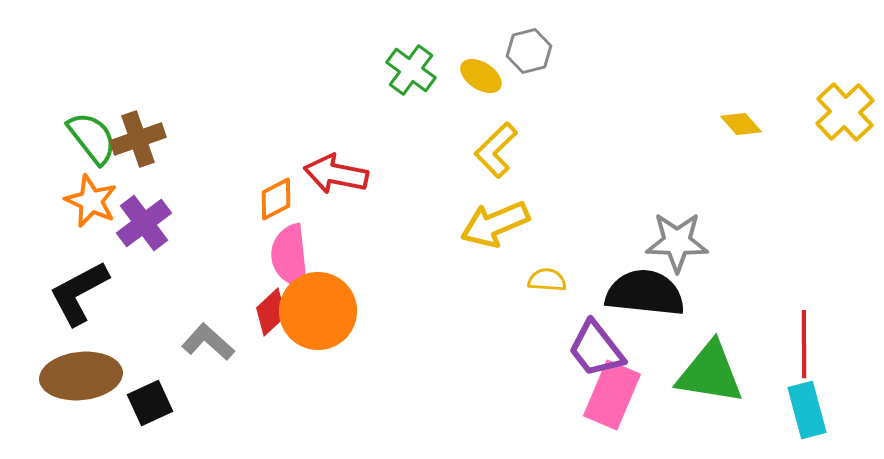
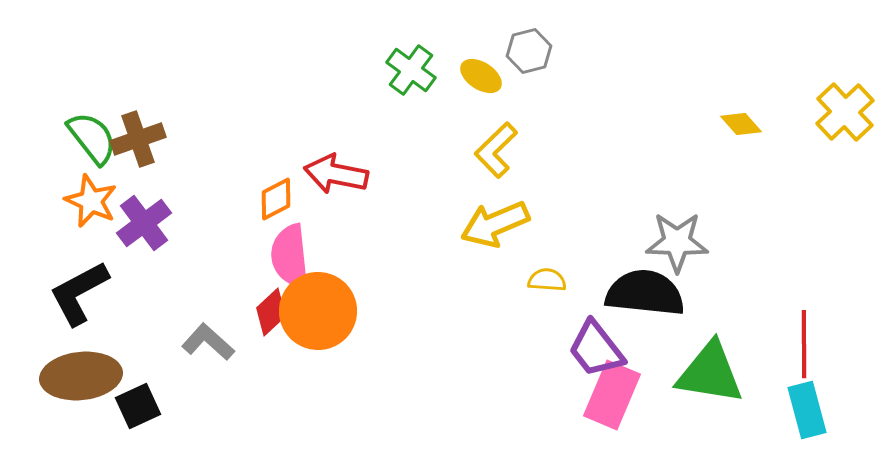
black square: moved 12 px left, 3 px down
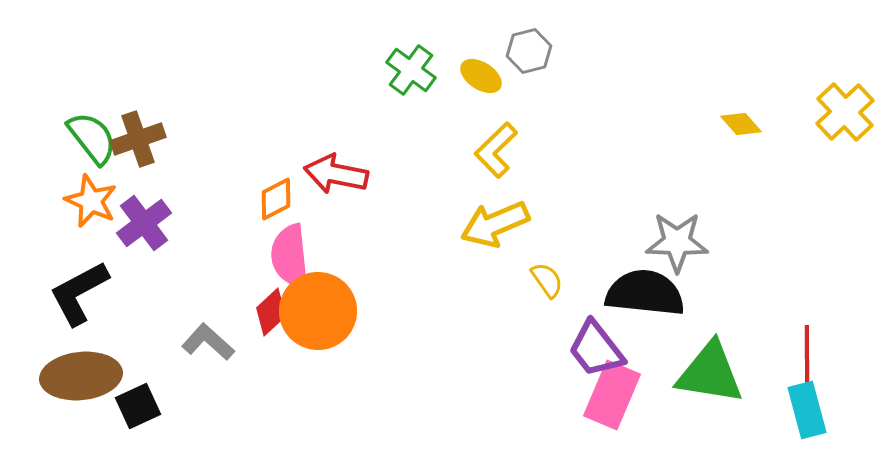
yellow semicircle: rotated 51 degrees clockwise
red line: moved 3 px right, 15 px down
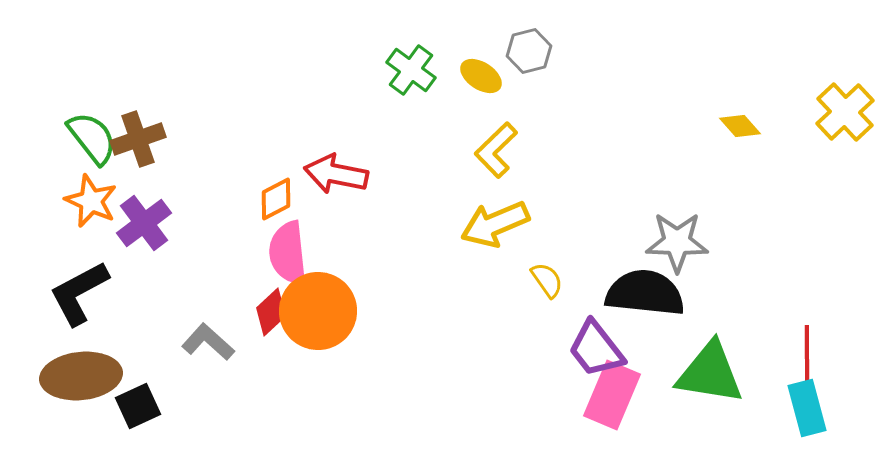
yellow diamond: moved 1 px left, 2 px down
pink semicircle: moved 2 px left, 3 px up
cyan rectangle: moved 2 px up
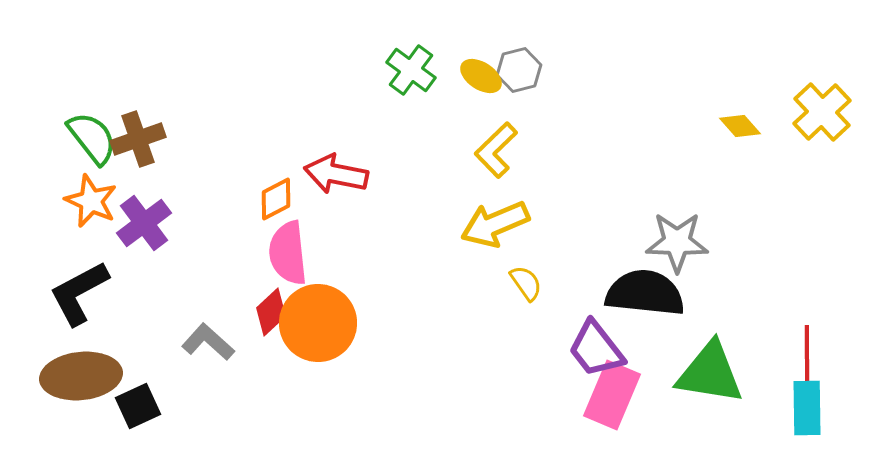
gray hexagon: moved 10 px left, 19 px down
yellow cross: moved 23 px left
yellow semicircle: moved 21 px left, 3 px down
orange circle: moved 12 px down
cyan rectangle: rotated 14 degrees clockwise
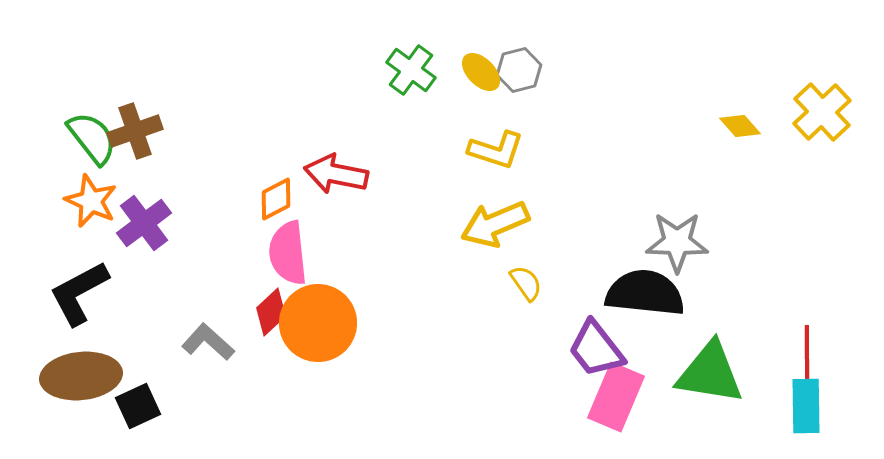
yellow ellipse: moved 4 px up; rotated 12 degrees clockwise
brown cross: moved 3 px left, 8 px up
yellow L-shape: rotated 118 degrees counterclockwise
pink rectangle: moved 4 px right, 2 px down
cyan rectangle: moved 1 px left, 2 px up
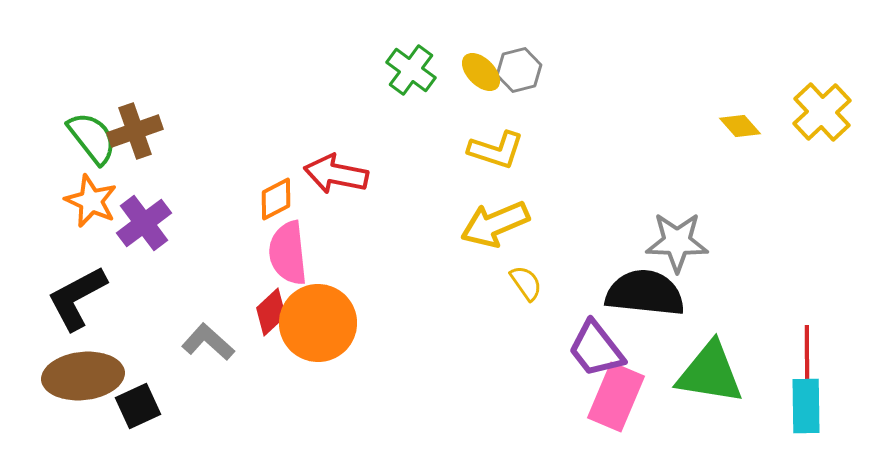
black L-shape: moved 2 px left, 5 px down
brown ellipse: moved 2 px right
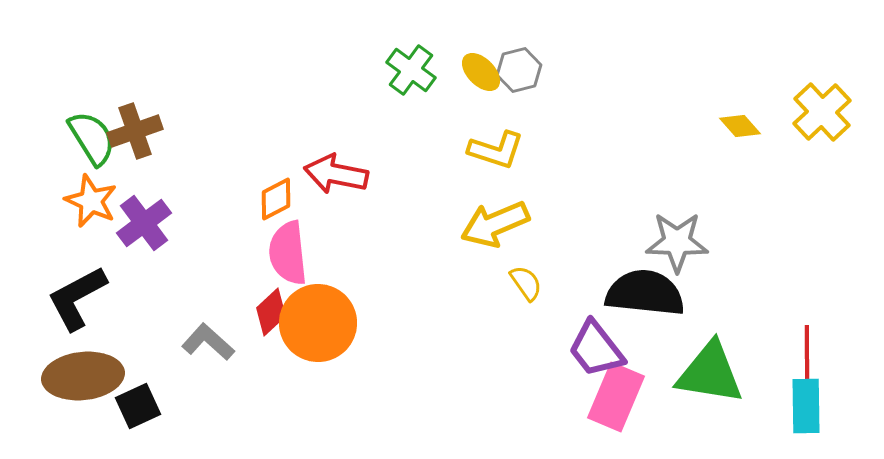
green semicircle: rotated 6 degrees clockwise
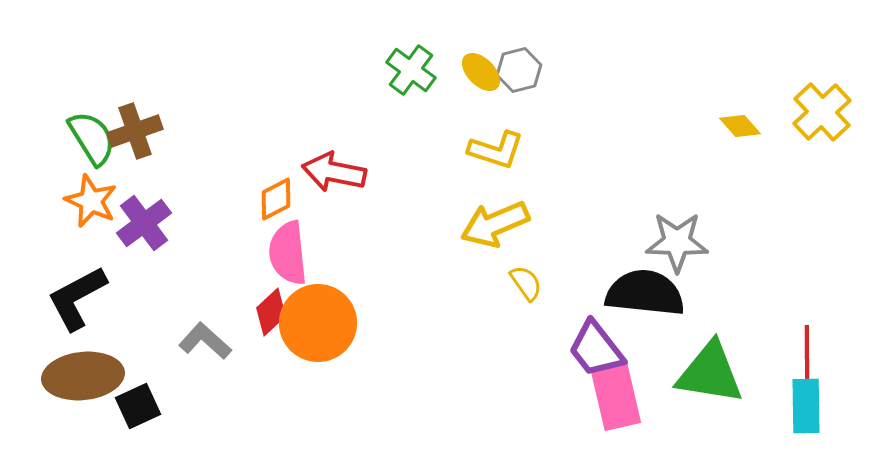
red arrow: moved 2 px left, 2 px up
gray L-shape: moved 3 px left, 1 px up
pink rectangle: rotated 36 degrees counterclockwise
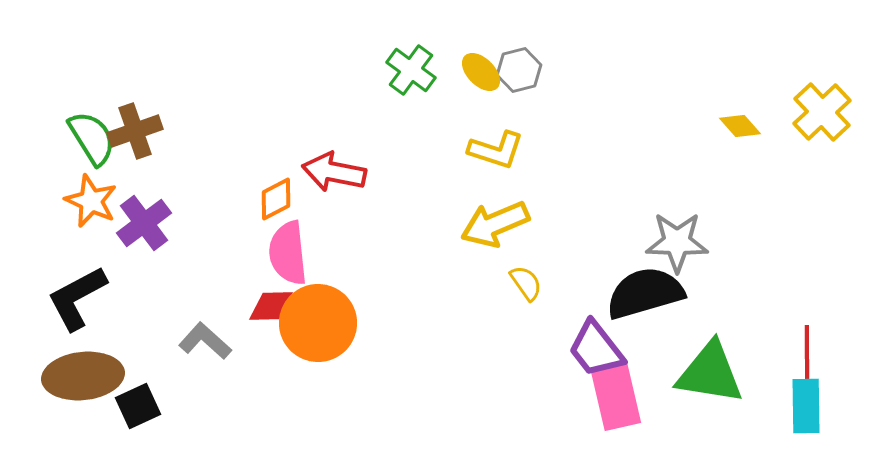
black semicircle: rotated 22 degrees counterclockwise
red diamond: moved 6 px up; rotated 42 degrees clockwise
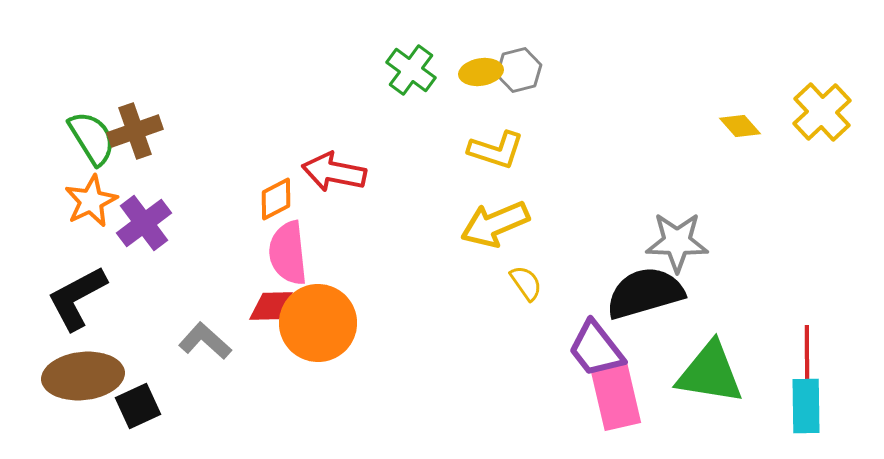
yellow ellipse: rotated 54 degrees counterclockwise
orange star: rotated 22 degrees clockwise
